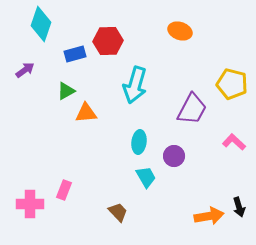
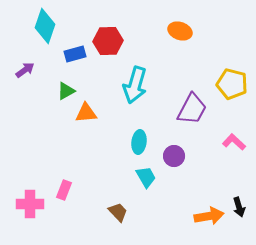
cyan diamond: moved 4 px right, 2 px down
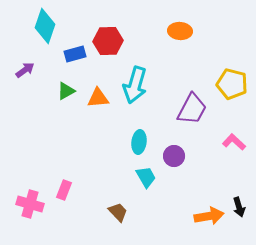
orange ellipse: rotated 15 degrees counterclockwise
orange triangle: moved 12 px right, 15 px up
pink cross: rotated 16 degrees clockwise
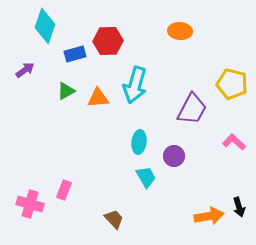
brown trapezoid: moved 4 px left, 7 px down
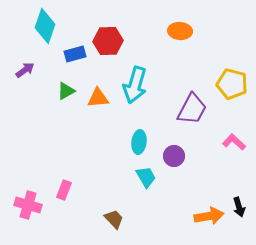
pink cross: moved 2 px left, 1 px down
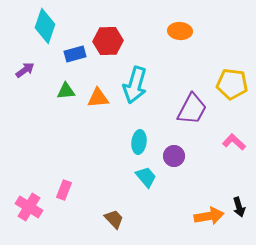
yellow pentagon: rotated 8 degrees counterclockwise
green triangle: rotated 24 degrees clockwise
cyan trapezoid: rotated 10 degrees counterclockwise
pink cross: moved 1 px right, 2 px down; rotated 16 degrees clockwise
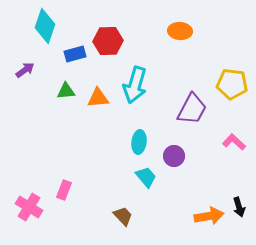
brown trapezoid: moved 9 px right, 3 px up
